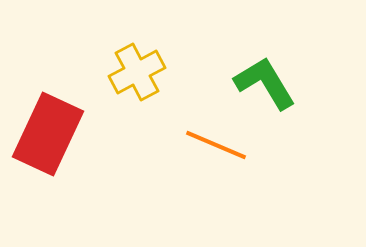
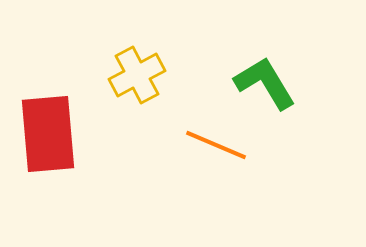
yellow cross: moved 3 px down
red rectangle: rotated 30 degrees counterclockwise
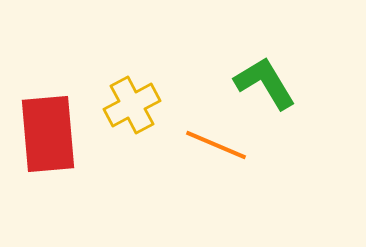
yellow cross: moved 5 px left, 30 px down
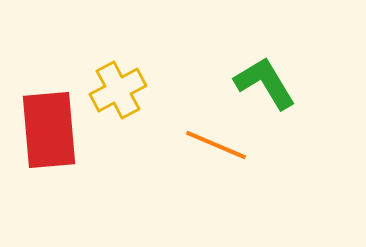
yellow cross: moved 14 px left, 15 px up
red rectangle: moved 1 px right, 4 px up
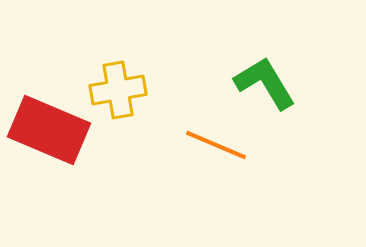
yellow cross: rotated 18 degrees clockwise
red rectangle: rotated 62 degrees counterclockwise
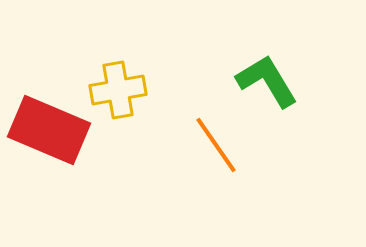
green L-shape: moved 2 px right, 2 px up
orange line: rotated 32 degrees clockwise
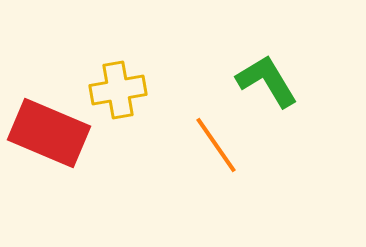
red rectangle: moved 3 px down
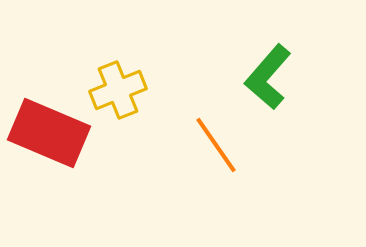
green L-shape: moved 1 px right, 4 px up; rotated 108 degrees counterclockwise
yellow cross: rotated 12 degrees counterclockwise
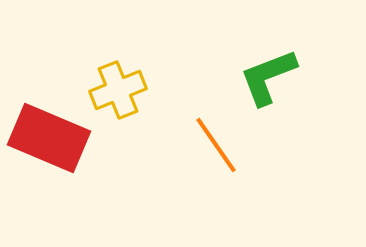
green L-shape: rotated 28 degrees clockwise
red rectangle: moved 5 px down
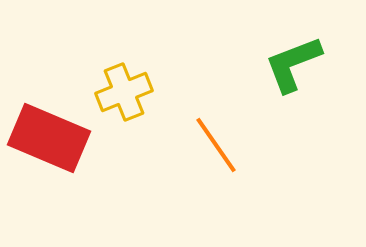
green L-shape: moved 25 px right, 13 px up
yellow cross: moved 6 px right, 2 px down
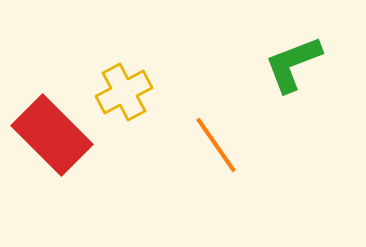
yellow cross: rotated 6 degrees counterclockwise
red rectangle: moved 3 px right, 3 px up; rotated 22 degrees clockwise
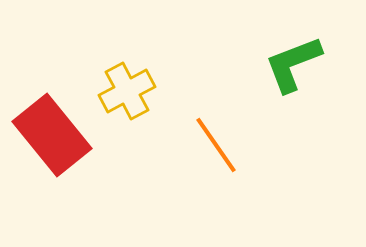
yellow cross: moved 3 px right, 1 px up
red rectangle: rotated 6 degrees clockwise
